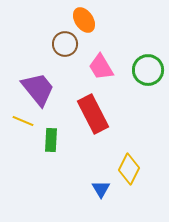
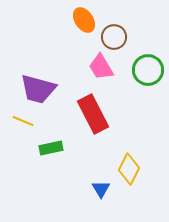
brown circle: moved 49 px right, 7 px up
purple trapezoid: rotated 144 degrees clockwise
green rectangle: moved 8 px down; rotated 75 degrees clockwise
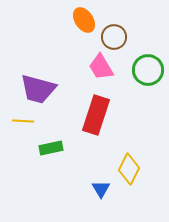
red rectangle: moved 3 px right, 1 px down; rotated 45 degrees clockwise
yellow line: rotated 20 degrees counterclockwise
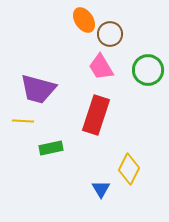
brown circle: moved 4 px left, 3 px up
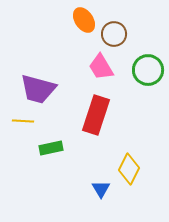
brown circle: moved 4 px right
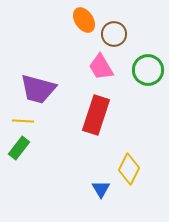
green rectangle: moved 32 px left; rotated 40 degrees counterclockwise
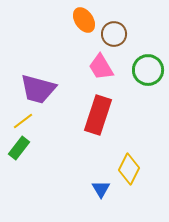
red rectangle: moved 2 px right
yellow line: rotated 40 degrees counterclockwise
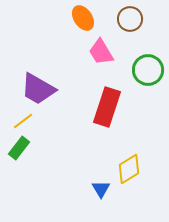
orange ellipse: moved 1 px left, 2 px up
brown circle: moved 16 px right, 15 px up
pink trapezoid: moved 15 px up
purple trapezoid: rotated 15 degrees clockwise
red rectangle: moved 9 px right, 8 px up
yellow diamond: rotated 32 degrees clockwise
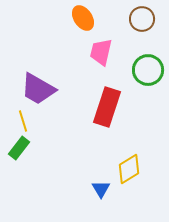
brown circle: moved 12 px right
pink trapezoid: rotated 44 degrees clockwise
yellow line: rotated 70 degrees counterclockwise
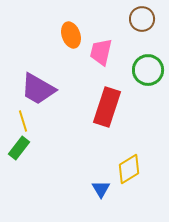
orange ellipse: moved 12 px left, 17 px down; rotated 15 degrees clockwise
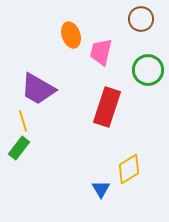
brown circle: moved 1 px left
